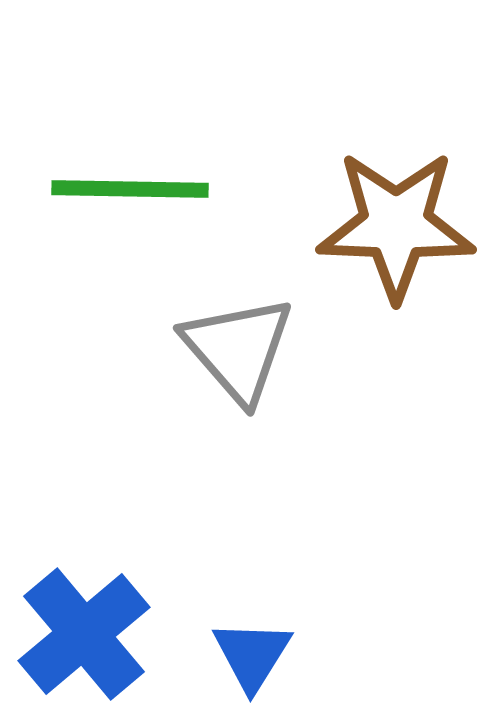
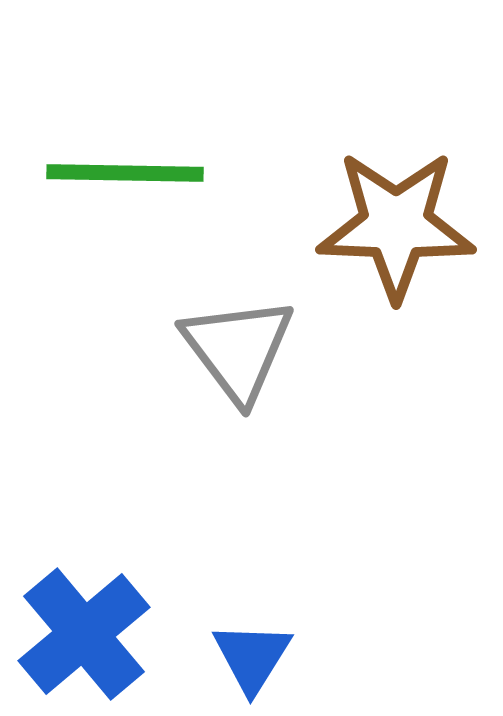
green line: moved 5 px left, 16 px up
gray triangle: rotated 4 degrees clockwise
blue triangle: moved 2 px down
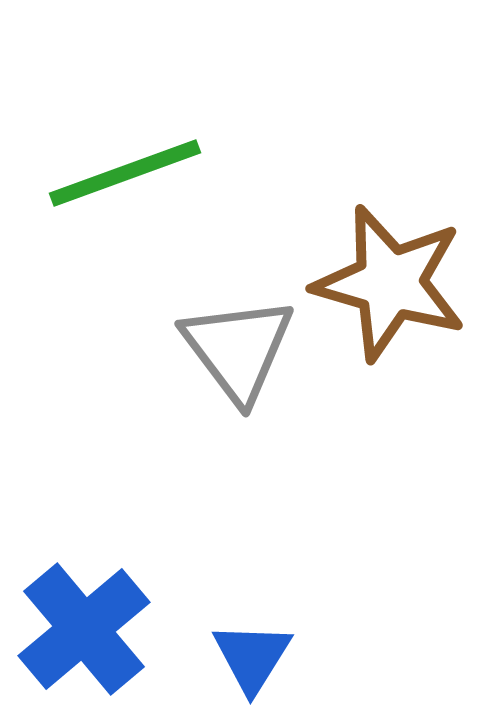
green line: rotated 21 degrees counterclockwise
brown star: moved 6 px left, 58 px down; rotated 14 degrees clockwise
blue cross: moved 5 px up
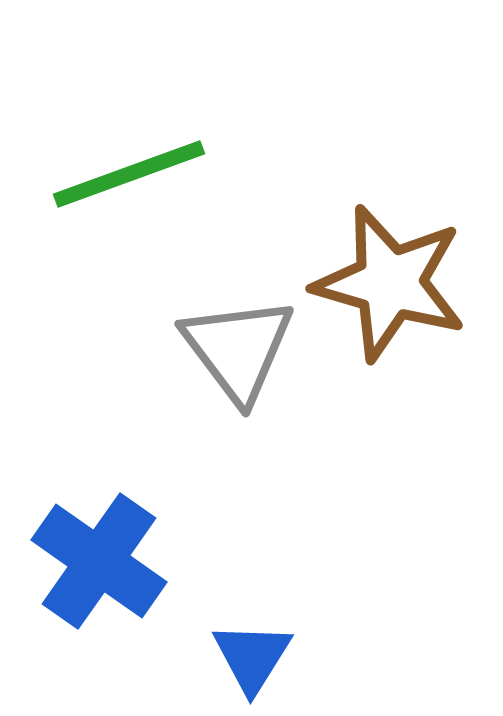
green line: moved 4 px right, 1 px down
blue cross: moved 15 px right, 68 px up; rotated 15 degrees counterclockwise
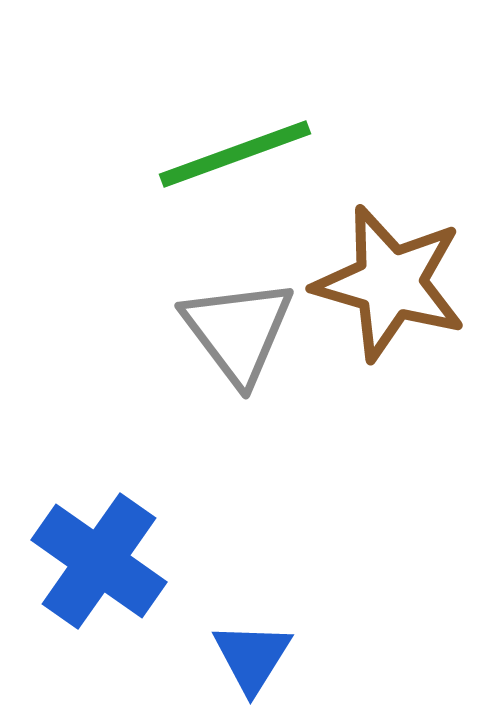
green line: moved 106 px right, 20 px up
gray triangle: moved 18 px up
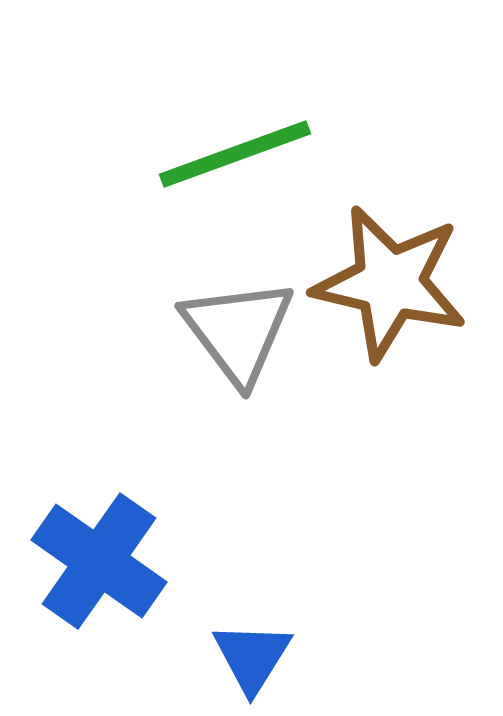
brown star: rotated 3 degrees counterclockwise
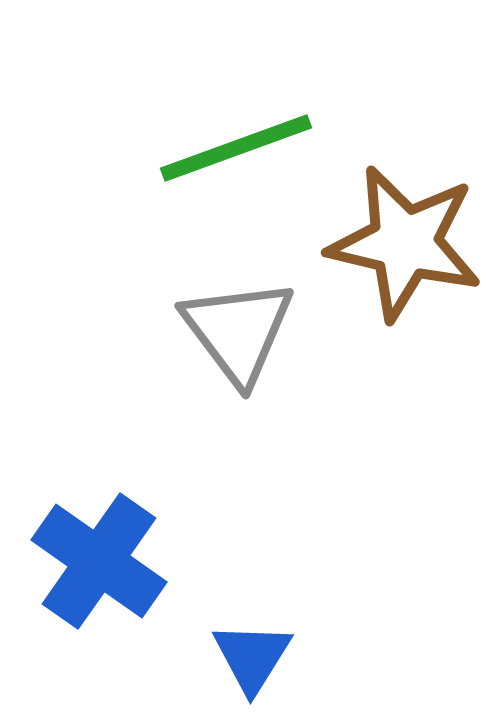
green line: moved 1 px right, 6 px up
brown star: moved 15 px right, 40 px up
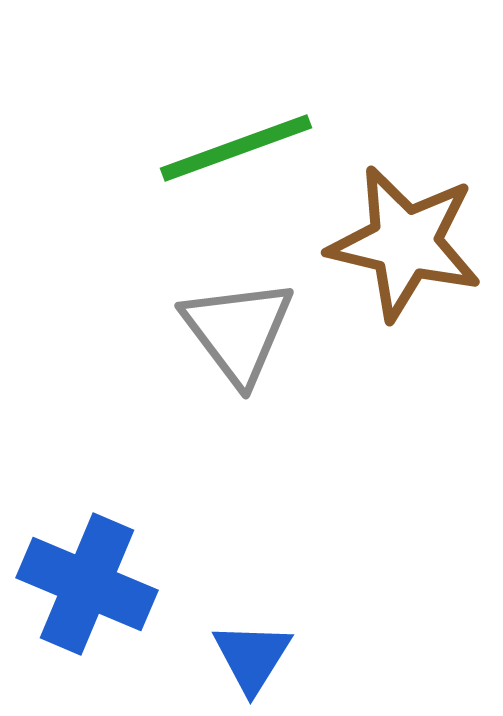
blue cross: moved 12 px left, 23 px down; rotated 12 degrees counterclockwise
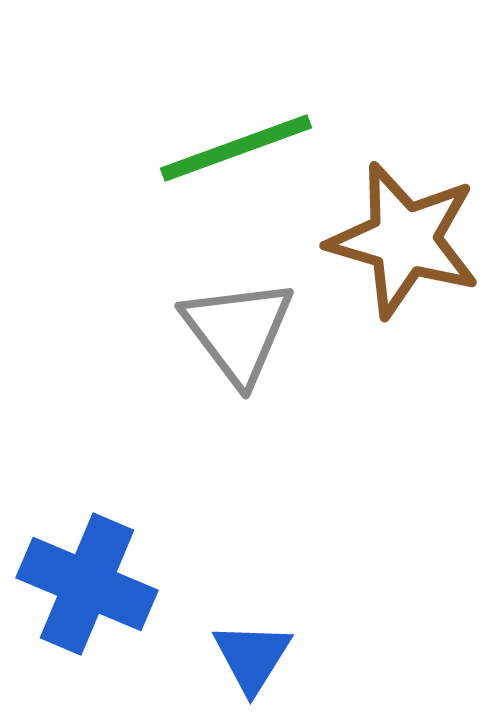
brown star: moved 1 px left, 3 px up; rotated 3 degrees clockwise
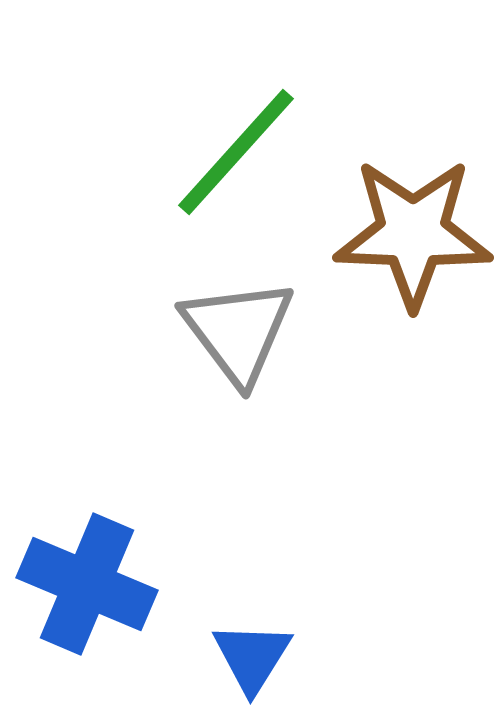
green line: moved 4 px down; rotated 28 degrees counterclockwise
brown star: moved 9 px right, 7 px up; rotated 14 degrees counterclockwise
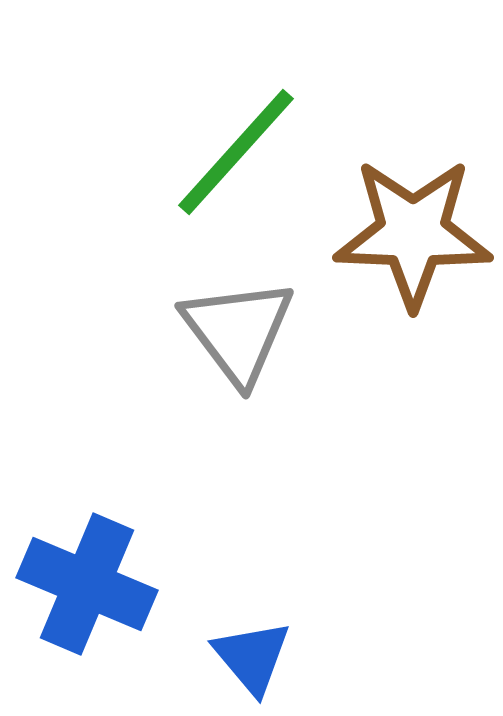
blue triangle: rotated 12 degrees counterclockwise
